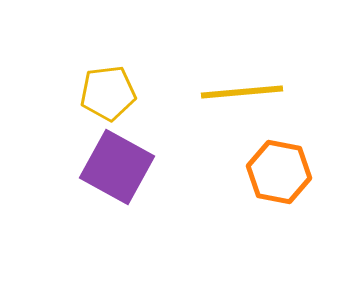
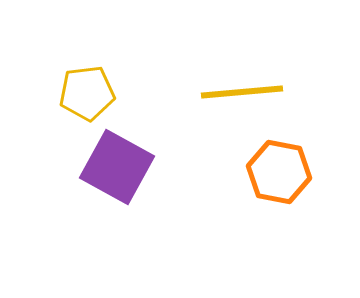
yellow pentagon: moved 21 px left
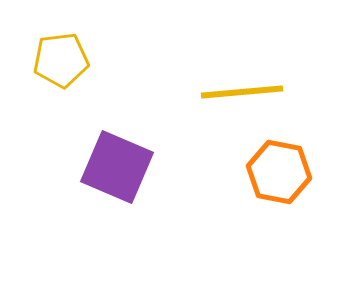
yellow pentagon: moved 26 px left, 33 px up
purple square: rotated 6 degrees counterclockwise
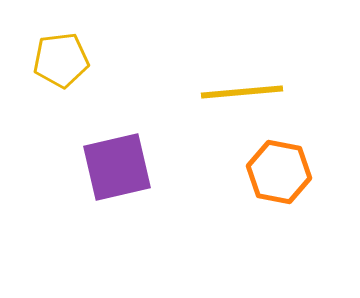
purple square: rotated 36 degrees counterclockwise
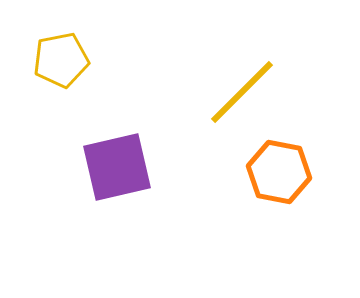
yellow pentagon: rotated 4 degrees counterclockwise
yellow line: rotated 40 degrees counterclockwise
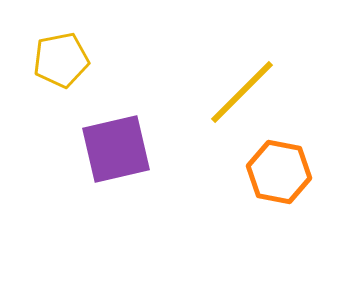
purple square: moved 1 px left, 18 px up
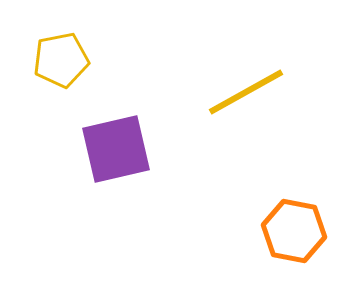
yellow line: moved 4 px right; rotated 16 degrees clockwise
orange hexagon: moved 15 px right, 59 px down
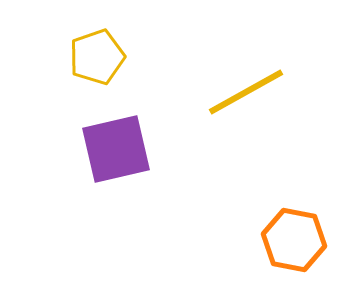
yellow pentagon: moved 36 px right, 3 px up; rotated 8 degrees counterclockwise
orange hexagon: moved 9 px down
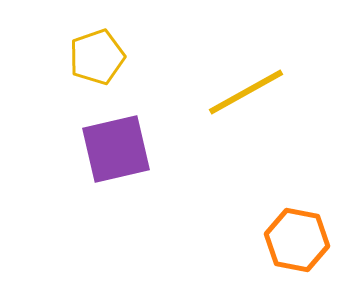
orange hexagon: moved 3 px right
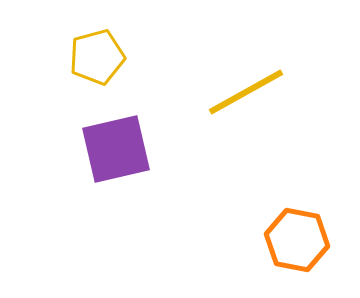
yellow pentagon: rotated 4 degrees clockwise
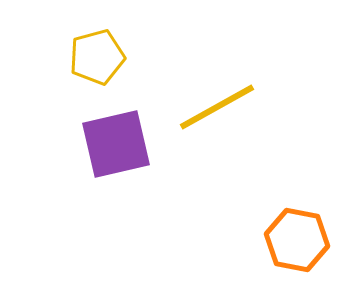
yellow line: moved 29 px left, 15 px down
purple square: moved 5 px up
